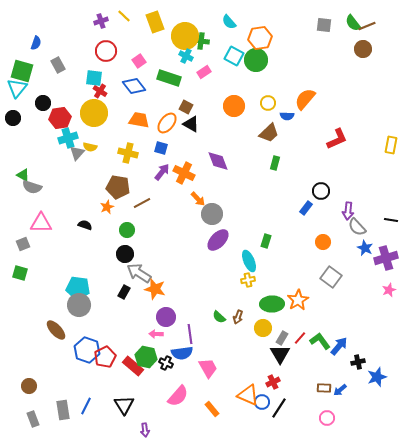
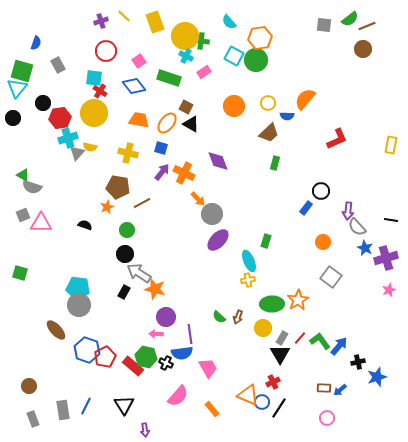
green semicircle at (353, 23): moved 3 px left, 4 px up; rotated 90 degrees counterclockwise
gray square at (23, 244): moved 29 px up
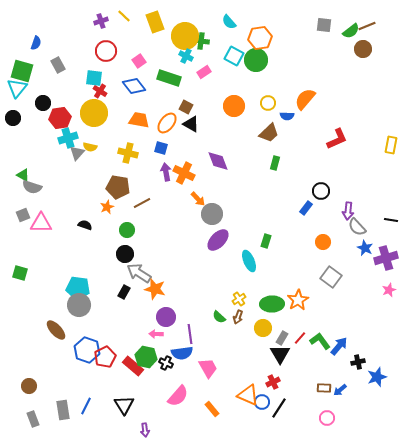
green semicircle at (350, 19): moved 1 px right, 12 px down
purple arrow at (162, 172): moved 4 px right; rotated 48 degrees counterclockwise
yellow cross at (248, 280): moved 9 px left, 19 px down; rotated 24 degrees counterclockwise
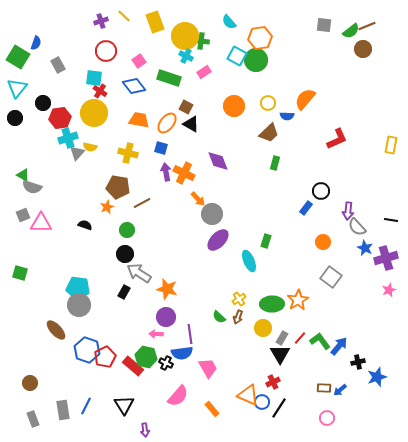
cyan square at (234, 56): moved 3 px right
green square at (22, 71): moved 4 px left, 14 px up; rotated 15 degrees clockwise
black circle at (13, 118): moved 2 px right
orange star at (155, 289): moved 12 px right
brown circle at (29, 386): moved 1 px right, 3 px up
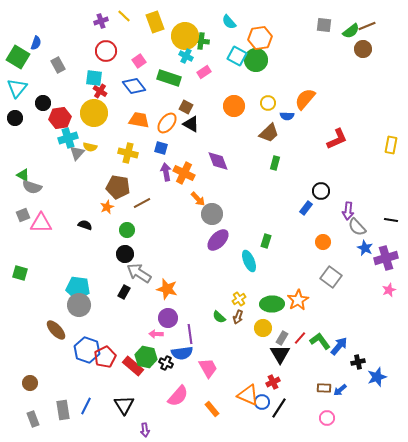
purple circle at (166, 317): moved 2 px right, 1 px down
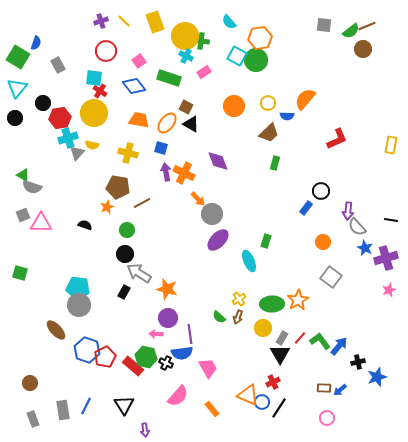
yellow line at (124, 16): moved 5 px down
yellow semicircle at (90, 147): moved 2 px right, 2 px up
